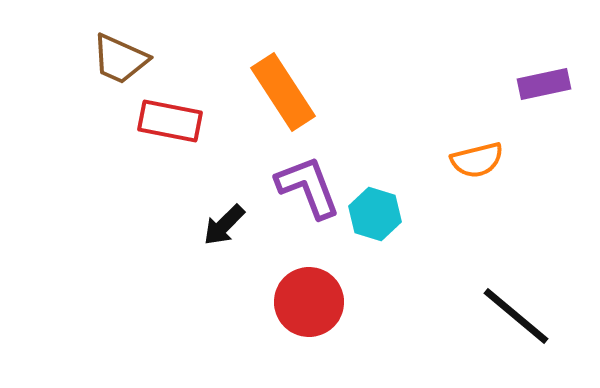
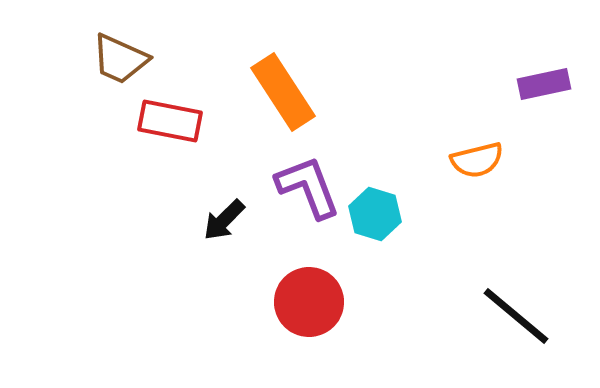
black arrow: moved 5 px up
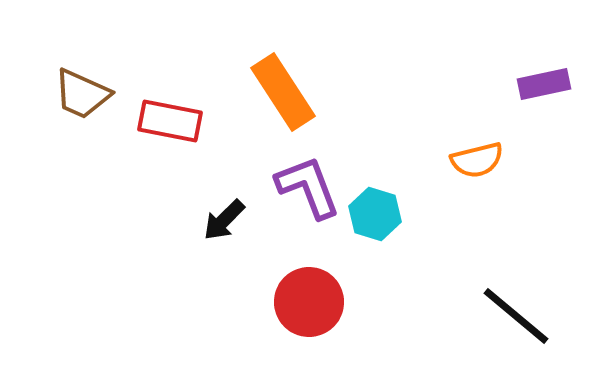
brown trapezoid: moved 38 px left, 35 px down
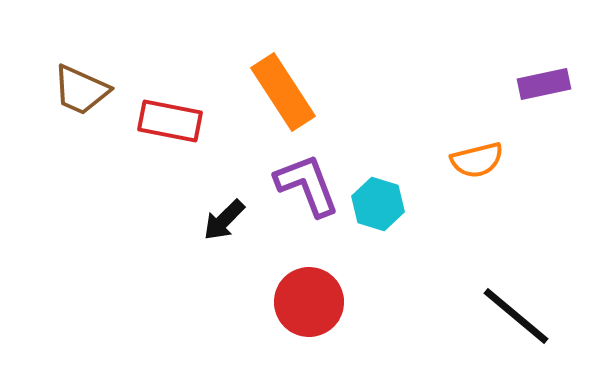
brown trapezoid: moved 1 px left, 4 px up
purple L-shape: moved 1 px left, 2 px up
cyan hexagon: moved 3 px right, 10 px up
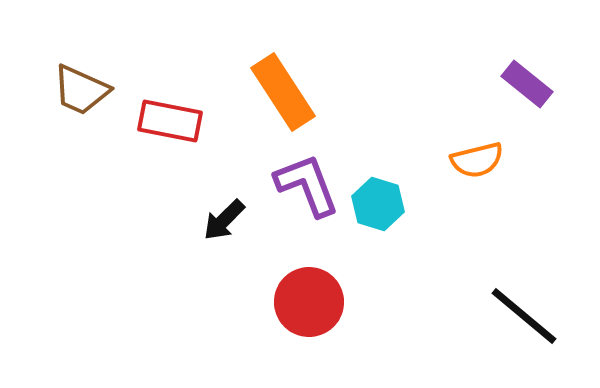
purple rectangle: moved 17 px left; rotated 51 degrees clockwise
black line: moved 8 px right
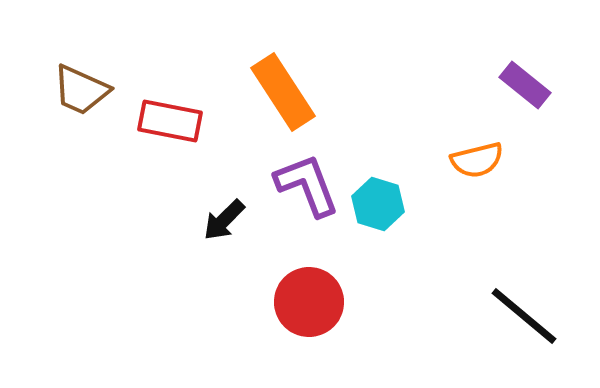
purple rectangle: moved 2 px left, 1 px down
